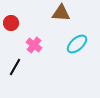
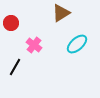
brown triangle: rotated 36 degrees counterclockwise
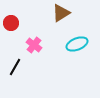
cyan ellipse: rotated 20 degrees clockwise
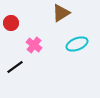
black line: rotated 24 degrees clockwise
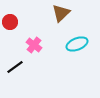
brown triangle: rotated 12 degrees counterclockwise
red circle: moved 1 px left, 1 px up
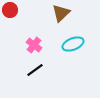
red circle: moved 12 px up
cyan ellipse: moved 4 px left
black line: moved 20 px right, 3 px down
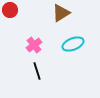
brown triangle: rotated 12 degrees clockwise
pink cross: rotated 14 degrees clockwise
black line: moved 2 px right, 1 px down; rotated 72 degrees counterclockwise
